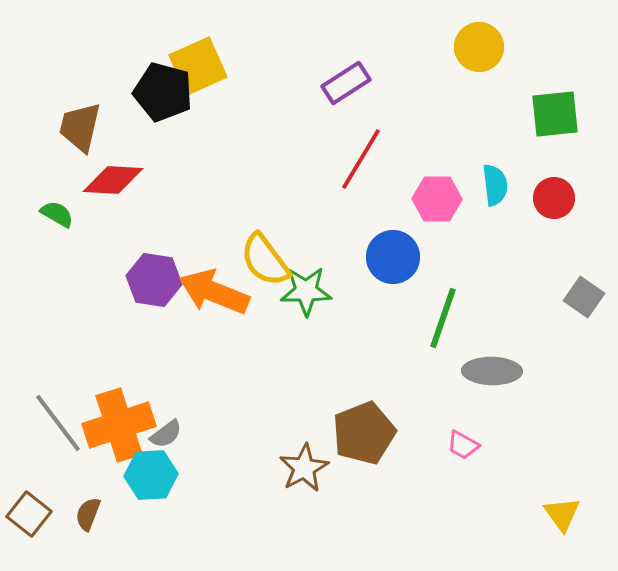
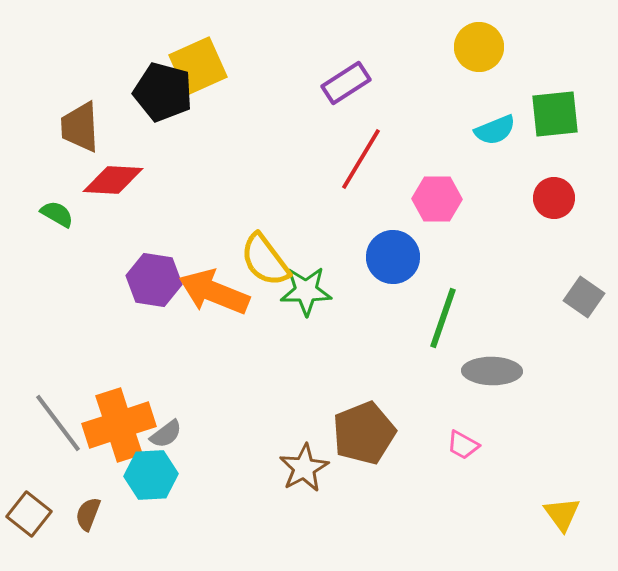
brown trapezoid: rotated 16 degrees counterclockwise
cyan semicircle: moved 55 px up; rotated 75 degrees clockwise
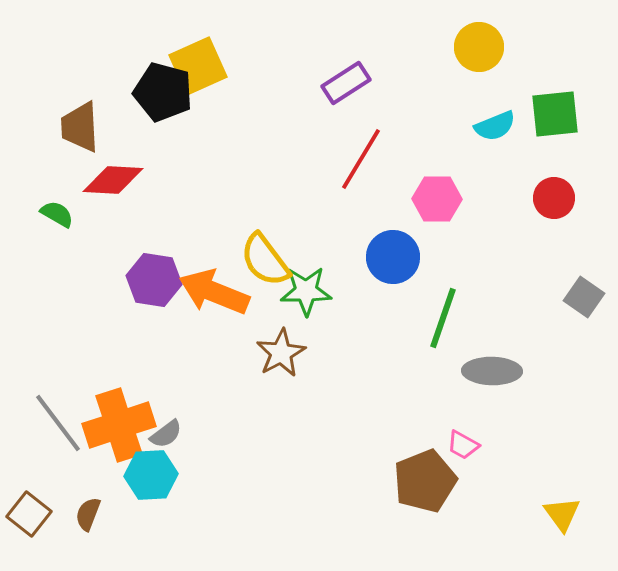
cyan semicircle: moved 4 px up
brown pentagon: moved 61 px right, 48 px down
brown star: moved 23 px left, 115 px up
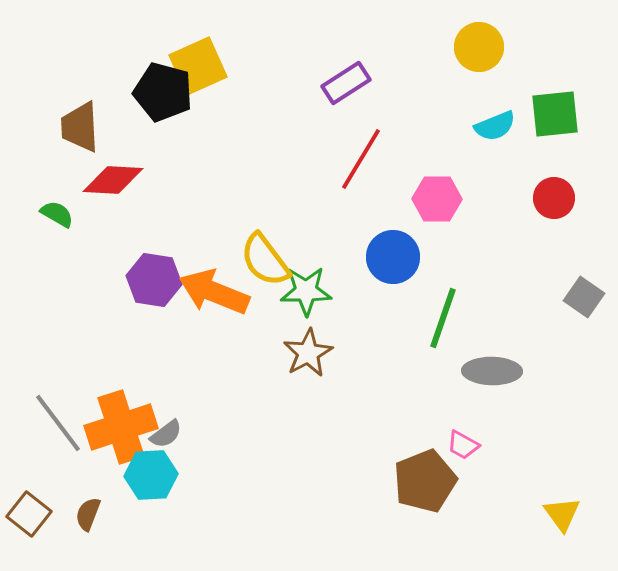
brown star: moved 27 px right
orange cross: moved 2 px right, 2 px down
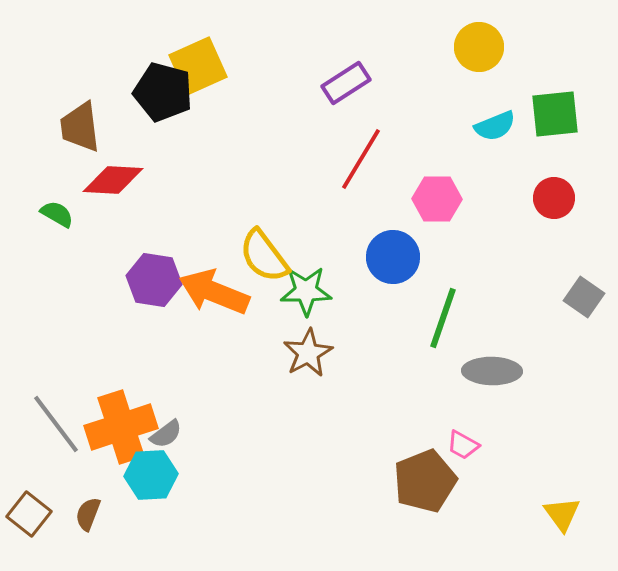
brown trapezoid: rotated 4 degrees counterclockwise
yellow semicircle: moved 1 px left, 4 px up
gray line: moved 2 px left, 1 px down
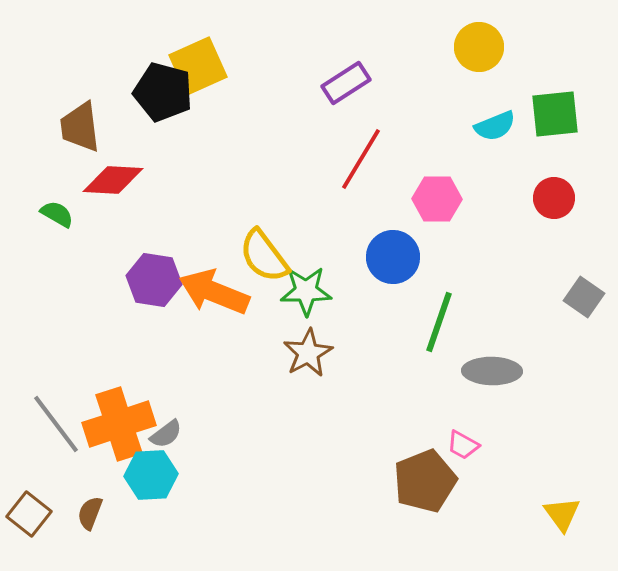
green line: moved 4 px left, 4 px down
orange cross: moved 2 px left, 3 px up
brown semicircle: moved 2 px right, 1 px up
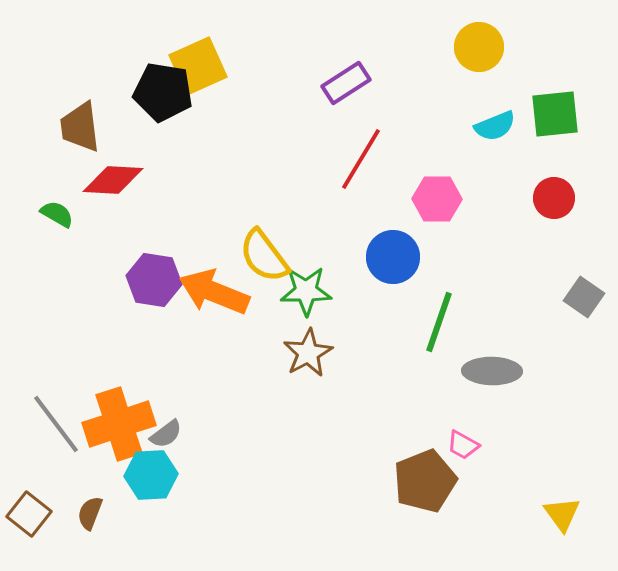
black pentagon: rotated 6 degrees counterclockwise
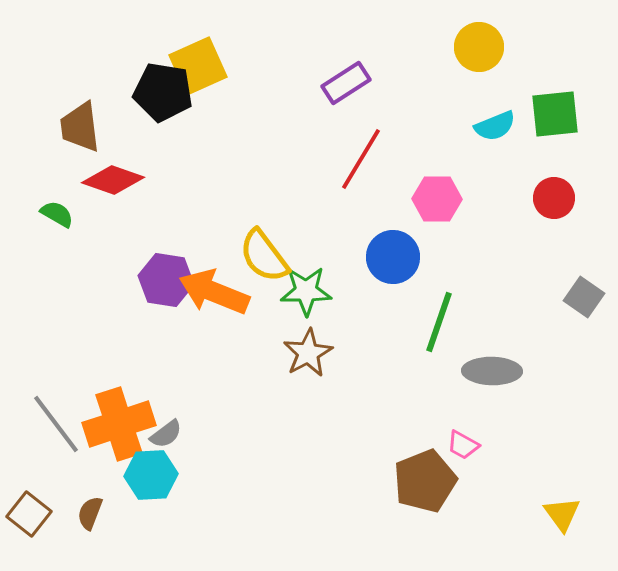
red diamond: rotated 16 degrees clockwise
purple hexagon: moved 12 px right
